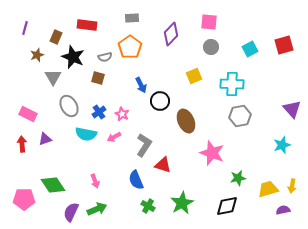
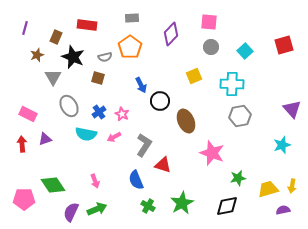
cyan square at (250, 49): moved 5 px left, 2 px down; rotated 14 degrees counterclockwise
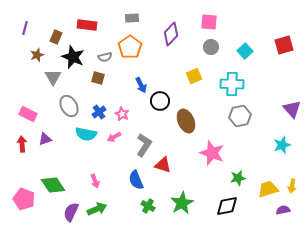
pink pentagon at (24, 199): rotated 20 degrees clockwise
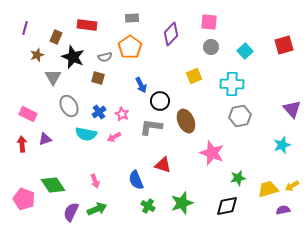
gray L-shape at (144, 145): moved 7 px right, 18 px up; rotated 115 degrees counterclockwise
yellow arrow at (292, 186): rotated 48 degrees clockwise
green star at (182, 203): rotated 10 degrees clockwise
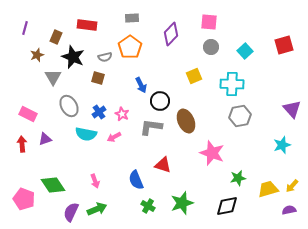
yellow arrow at (292, 186): rotated 16 degrees counterclockwise
purple semicircle at (283, 210): moved 6 px right
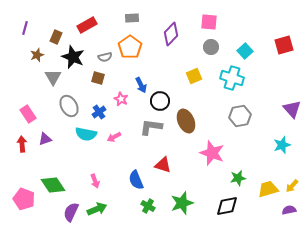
red rectangle at (87, 25): rotated 36 degrees counterclockwise
cyan cross at (232, 84): moved 6 px up; rotated 15 degrees clockwise
pink rectangle at (28, 114): rotated 30 degrees clockwise
pink star at (122, 114): moved 1 px left, 15 px up
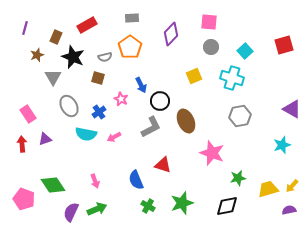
purple triangle at (292, 109): rotated 18 degrees counterclockwise
gray L-shape at (151, 127): rotated 145 degrees clockwise
